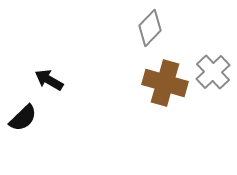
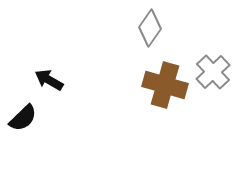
gray diamond: rotated 9 degrees counterclockwise
brown cross: moved 2 px down
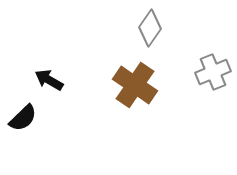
gray cross: rotated 20 degrees clockwise
brown cross: moved 30 px left; rotated 18 degrees clockwise
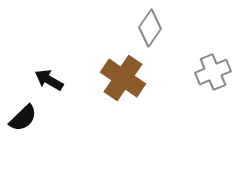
brown cross: moved 12 px left, 7 px up
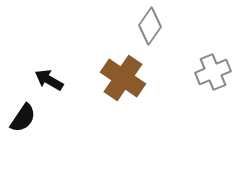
gray diamond: moved 2 px up
black semicircle: rotated 12 degrees counterclockwise
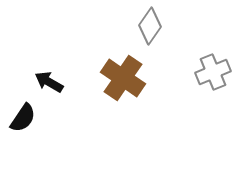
black arrow: moved 2 px down
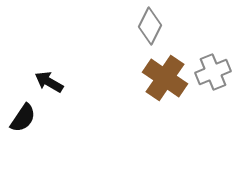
gray diamond: rotated 9 degrees counterclockwise
brown cross: moved 42 px right
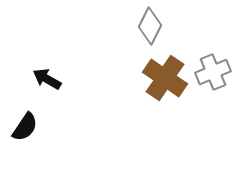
black arrow: moved 2 px left, 3 px up
black semicircle: moved 2 px right, 9 px down
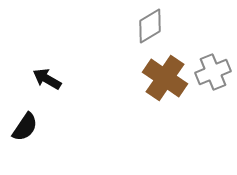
gray diamond: rotated 33 degrees clockwise
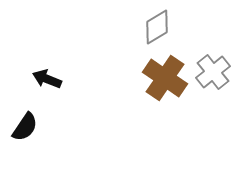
gray diamond: moved 7 px right, 1 px down
gray cross: rotated 16 degrees counterclockwise
black arrow: rotated 8 degrees counterclockwise
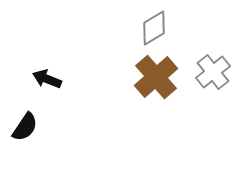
gray diamond: moved 3 px left, 1 px down
brown cross: moved 9 px left, 1 px up; rotated 15 degrees clockwise
